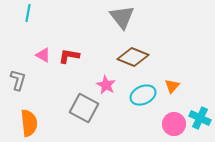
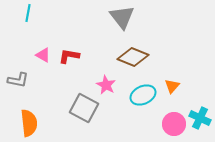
gray L-shape: rotated 85 degrees clockwise
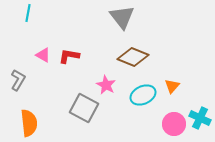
gray L-shape: rotated 70 degrees counterclockwise
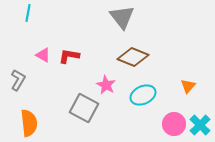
orange triangle: moved 16 px right
cyan cross: moved 7 px down; rotated 20 degrees clockwise
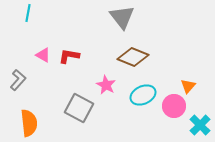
gray L-shape: rotated 10 degrees clockwise
gray square: moved 5 px left
pink circle: moved 18 px up
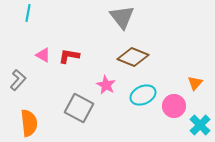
orange triangle: moved 7 px right, 3 px up
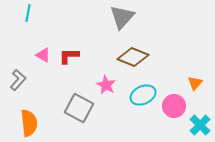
gray triangle: rotated 20 degrees clockwise
red L-shape: rotated 10 degrees counterclockwise
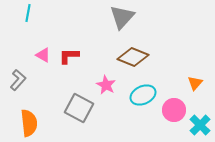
pink circle: moved 4 px down
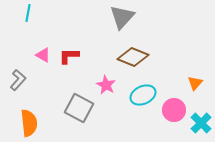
cyan cross: moved 1 px right, 2 px up
